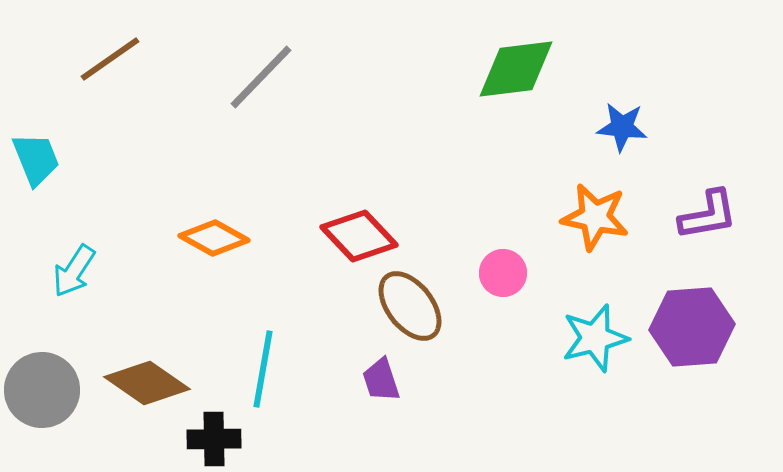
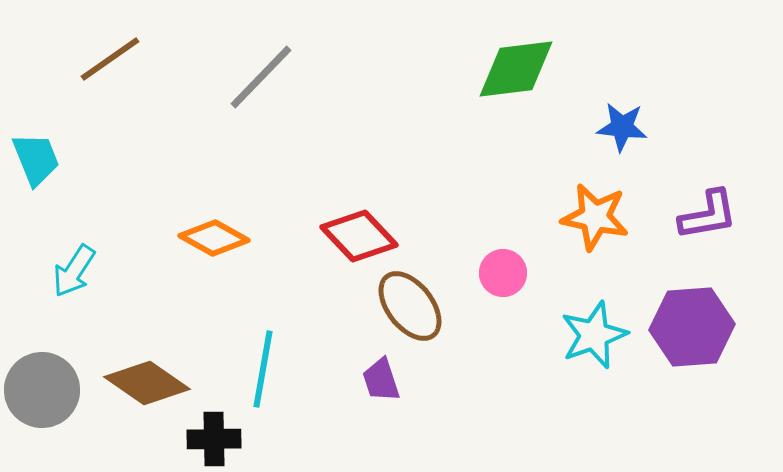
cyan star: moved 1 px left, 3 px up; rotated 6 degrees counterclockwise
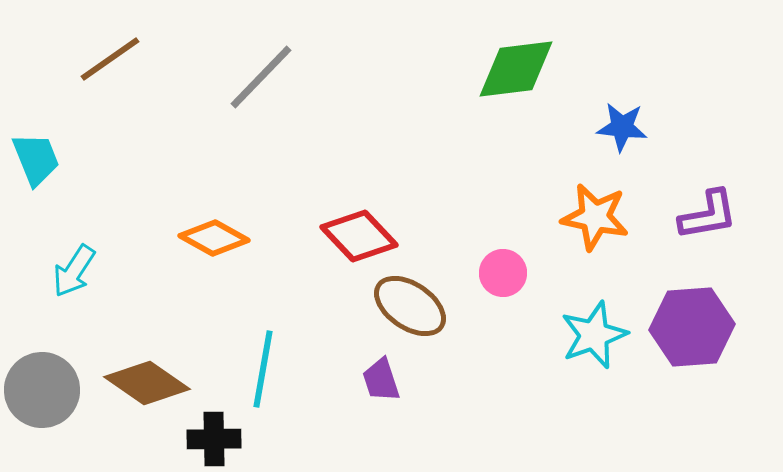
brown ellipse: rotated 18 degrees counterclockwise
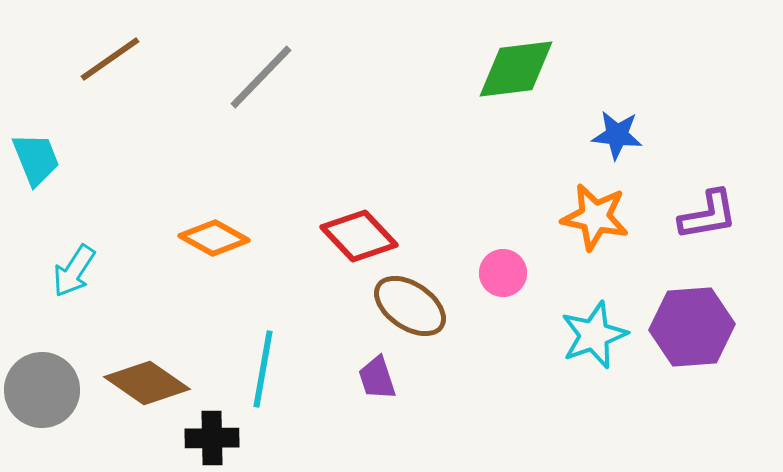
blue star: moved 5 px left, 8 px down
purple trapezoid: moved 4 px left, 2 px up
black cross: moved 2 px left, 1 px up
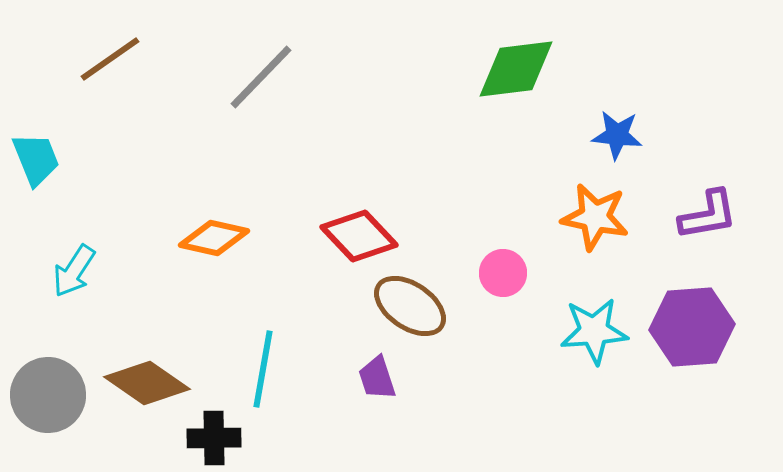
orange diamond: rotated 16 degrees counterclockwise
cyan star: moved 4 px up; rotated 16 degrees clockwise
gray circle: moved 6 px right, 5 px down
black cross: moved 2 px right
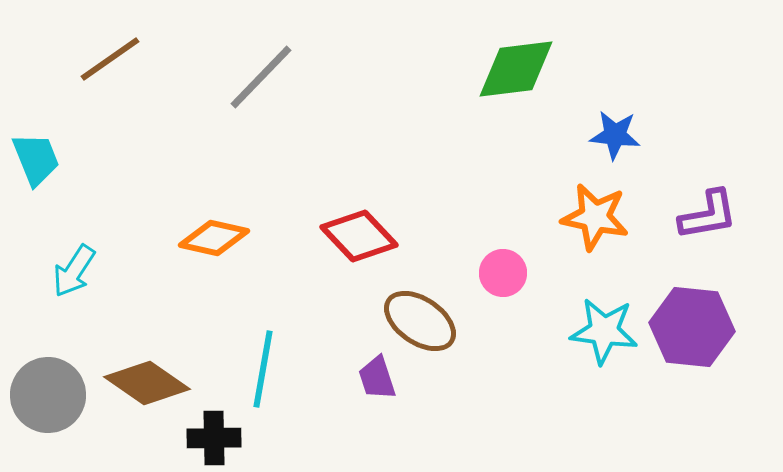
blue star: moved 2 px left
brown ellipse: moved 10 px right, 15 px down
purple hexagon: rotated 10 degrees clockwise
cyan star: moved 10 px right; rotated 12 degrees clockwise
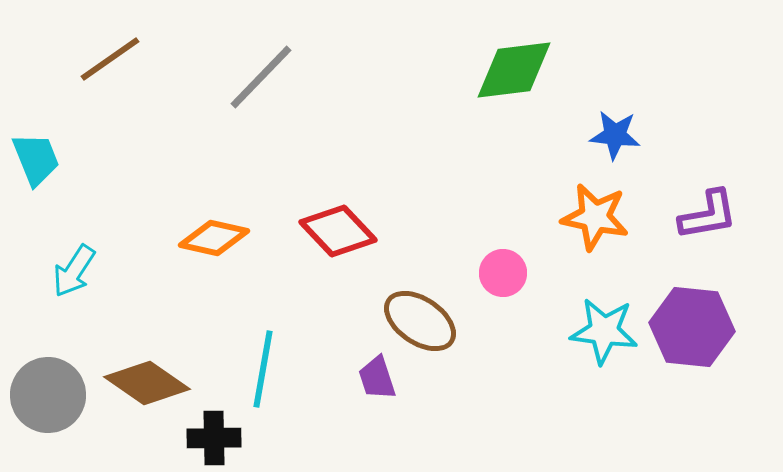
green diamond: moved 2 px left, 1 px down
red diamond: moved 21 px left, 5 px up
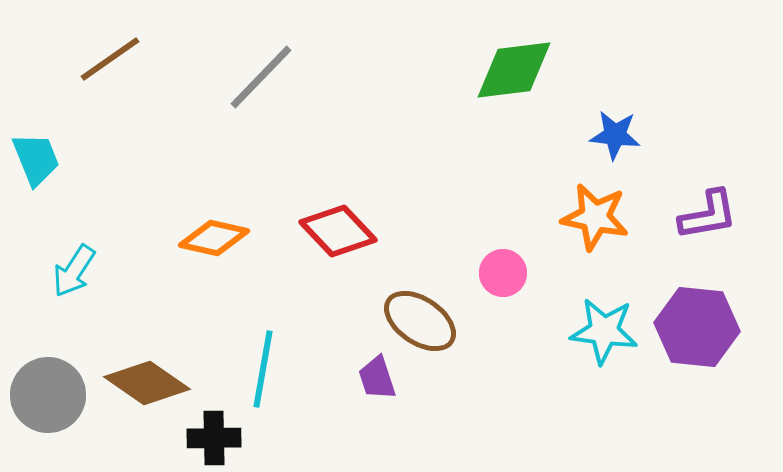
purple hexagon: moved 5 px right
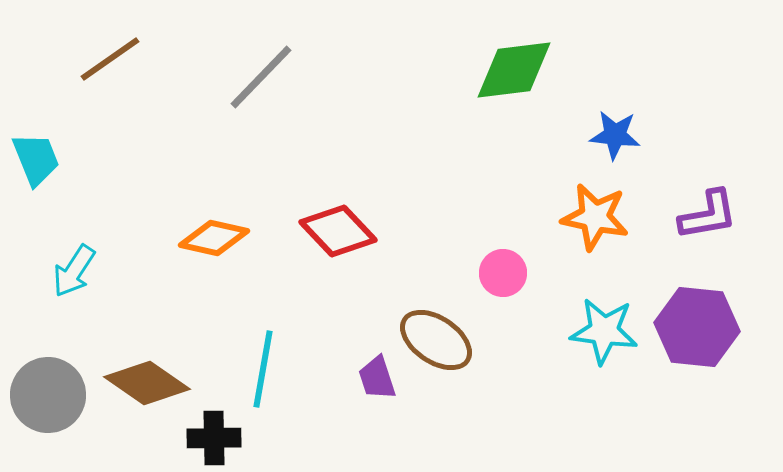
brown ellipse: moved 16 px right, 19 px down
